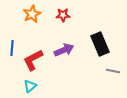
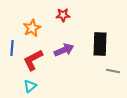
orange star: moved 14 px down
black rectangle: rotated 25 degrees clockwise
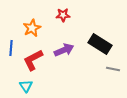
black rectangle: rotated 60 degrees counterclockwise
blue line: moved 1 px left
gray line: moved 2 px up
cyan triangle: moved 4 px left; rotated 24 degrees counterclockwise
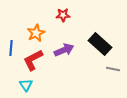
orange star: moved 4 px right, 5 px down
black rectangle: rotated 10 degrees clockwise
cyan triangle: moved 1 px up
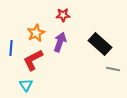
purple arrow: moved 4 px left, 8 px up; rotated 48 degrees counterclockwise
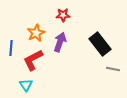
black rectangle: rotated 10 degrees clockwise
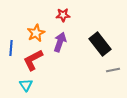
gray line: moved 1 px down; rotated 24 degrees counterclockwise
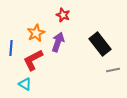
red star: rotated 24 degrees clockwise
purple arrow: moved 2 px left
cyan triangle: moved 1 px left, 1 px up; rotated 24 degrees counterclockwise
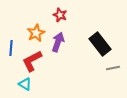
red star: moved 3 px left
red L-shape: moved 1 px left, 1 px down
gray line: moved 2 px up
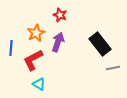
red L-shape: moved 1 px right, 1 px up
cyan triangle: moved 14 px right
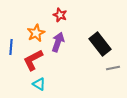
blue line: moved 1 px up
